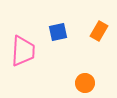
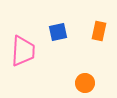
orange rectangle: rotated 18 degrees counterclockwise
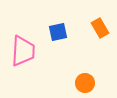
orange rectangle: moved 1 px right, 3 px up; rotated 42 degrees counterclockwise
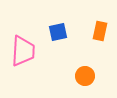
orange rectangle: moved 3 px down; rotated 42 degrees clockwise
orange circle: moved 7 px up
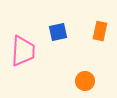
orange circle: moved 5 px down
